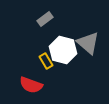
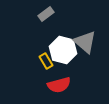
gray rectangle: moved 1 px right, 5 px up
gray triangle: moved 3 px left, 1 px up
red semicircle: moved 28 px right; rotated 35 degrees counterclockwise
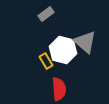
red semicircle: moved 4 px down; rotated 80 degrees counterclockwise
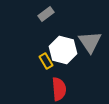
gray triangle: moved 5 px right; rotated 15 degrees clockwise
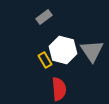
gray rectangle: moved 2 px left, 3 px down
gray triangle: moved 2 px right, 9 px down
yellow rectangle: moved 1 px left, 1 px up
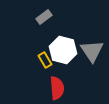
red semicircle: moved 2 px left, 1 px up
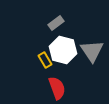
gray rectangle: moved 12 px right, 6 px down
red semicircle: rotated 15 degrees counterclockwise
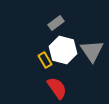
red semicircle: rotated 15 degrees counterclockwise
